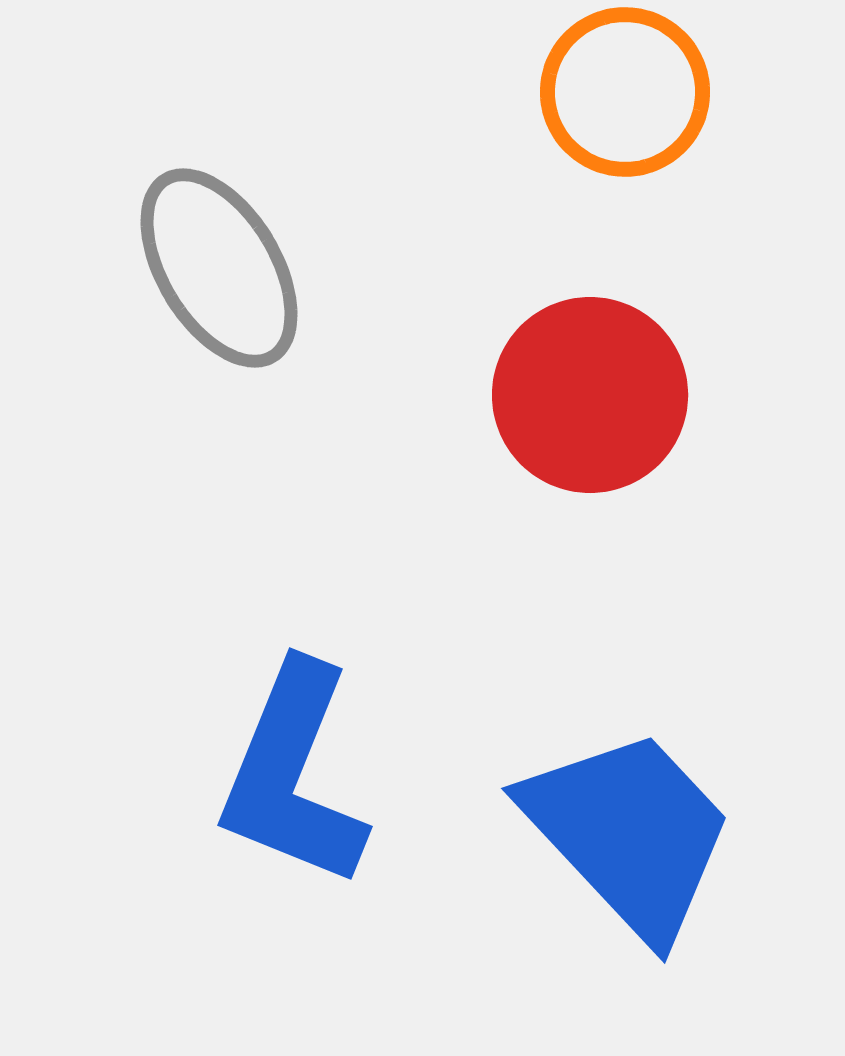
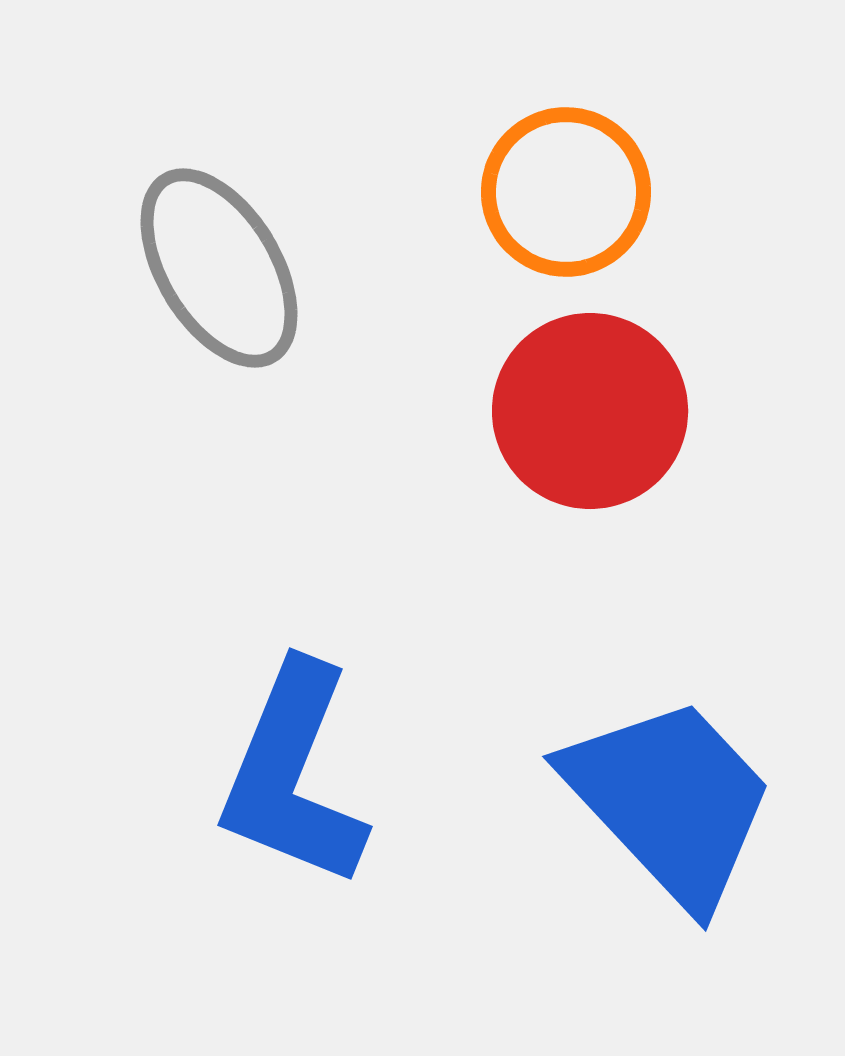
orange circle: moved 59 px left, 100 px down
red circle: moved 16 px down
blue trapezoid: moved 41 px right, 32 px up
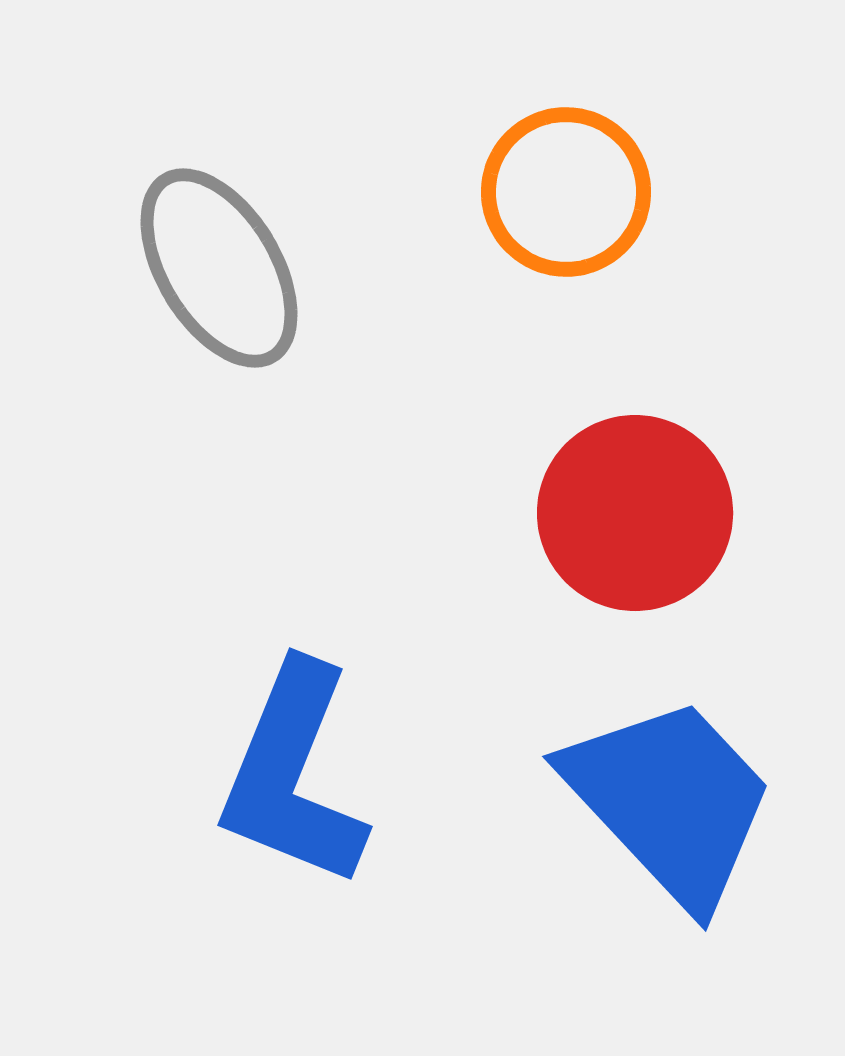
red circle: moved 45 px right, 102 px down
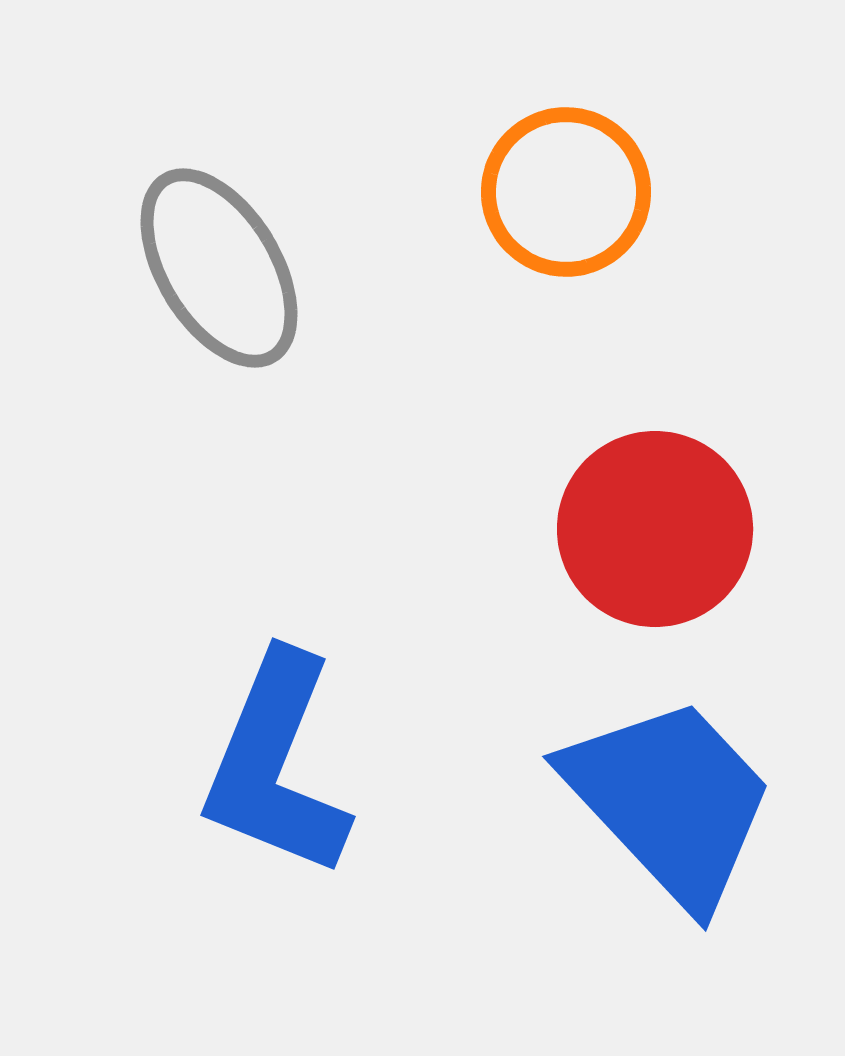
red circle: moved 20 px right, 16 px down
blue L-shape: moved 17 px left, 10 px up
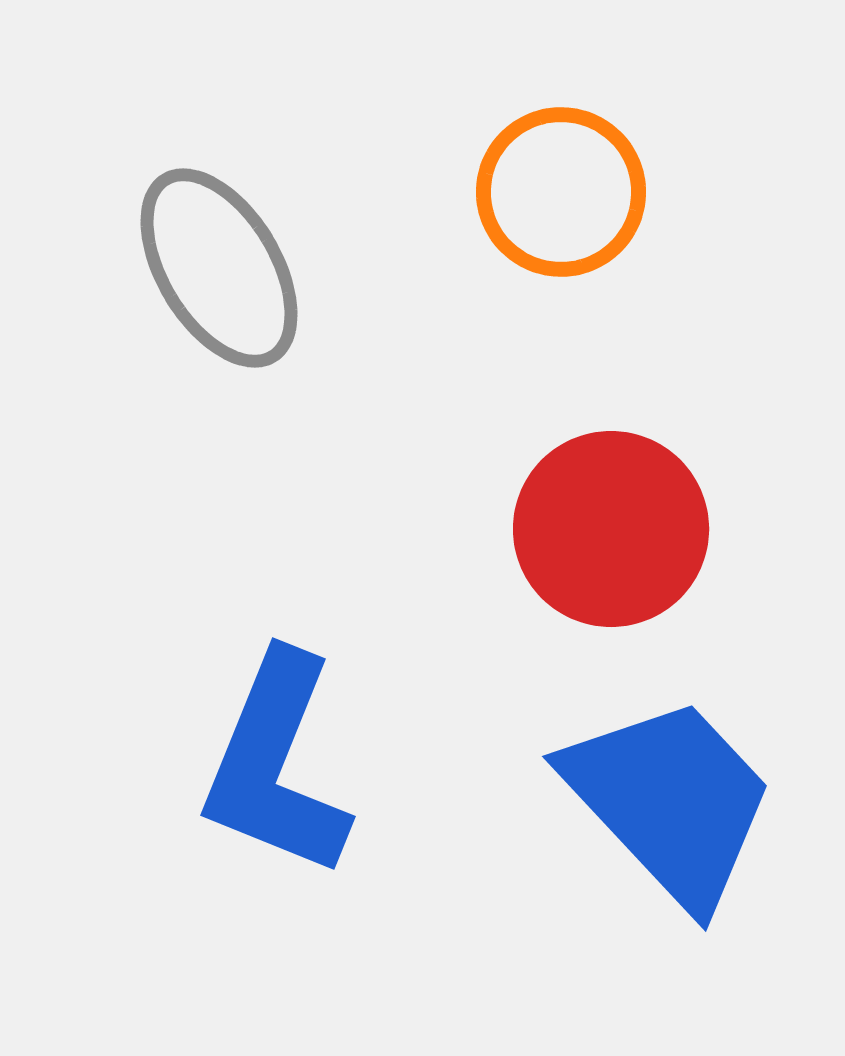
orange circle: moved 5 px left
red circle: moved 44 px left
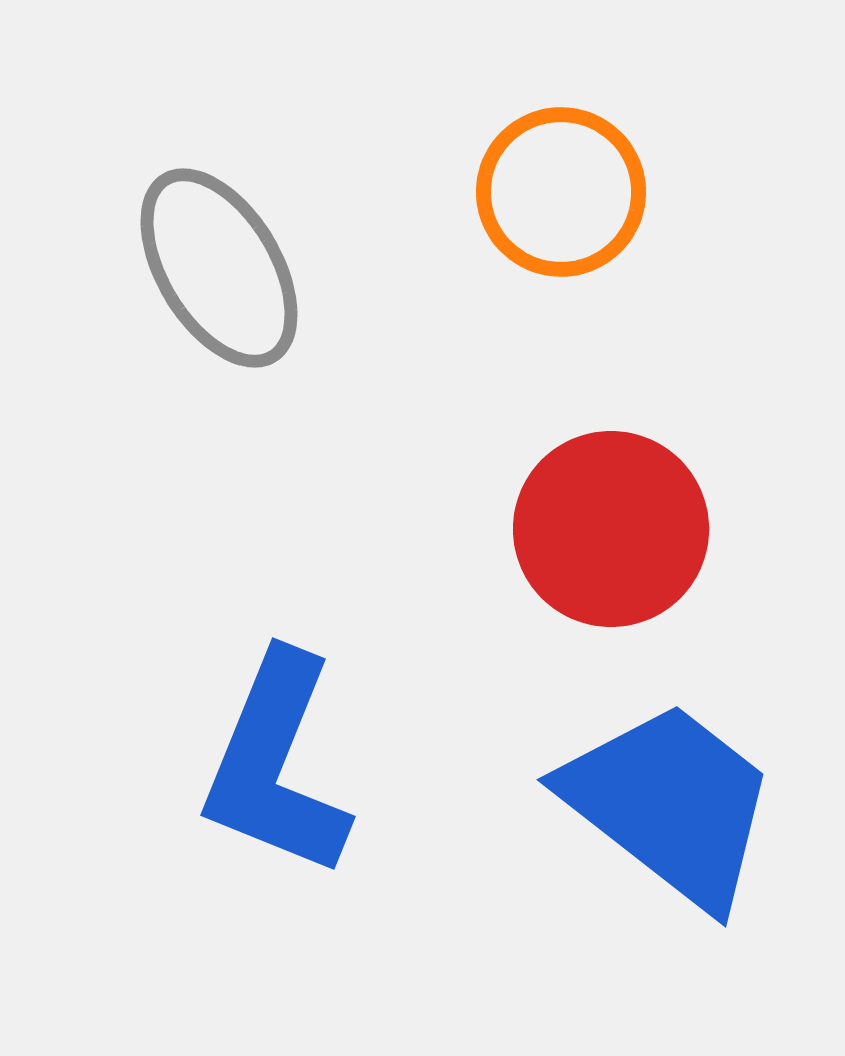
blue trapezoid: moved 3 px down; rotated 9 degrees counterclockwise
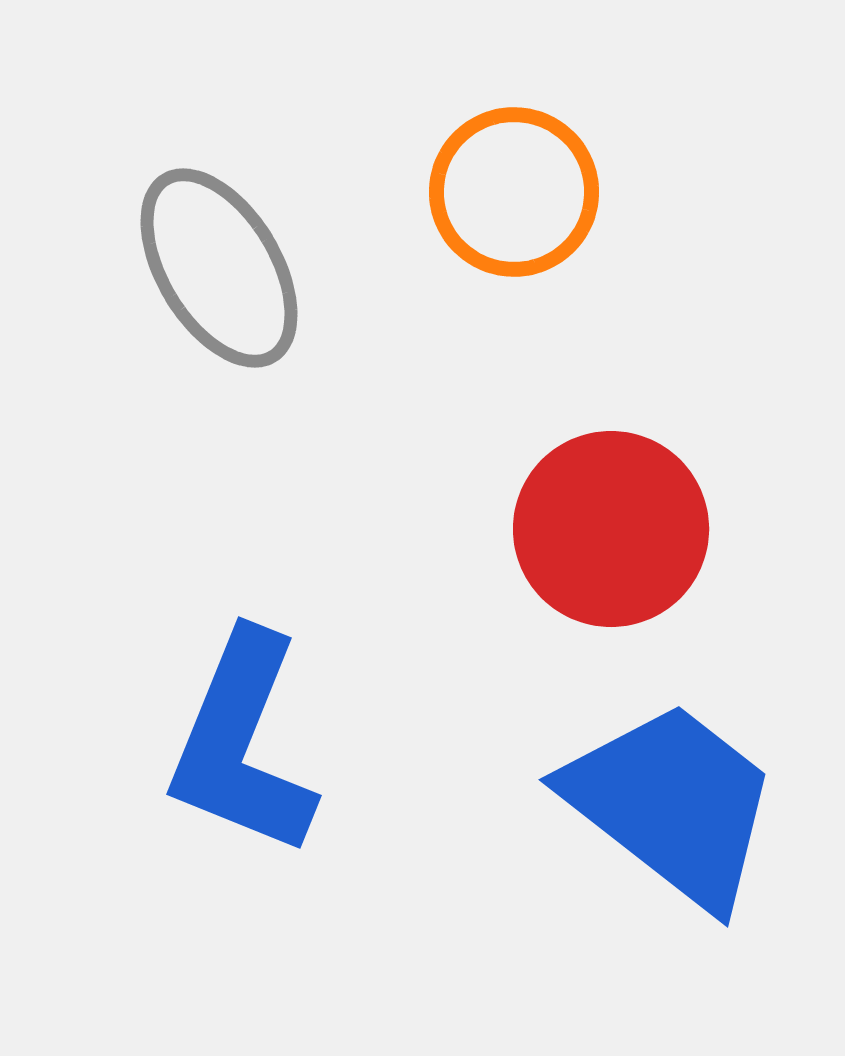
orange circle: moved 47 px left
blue L-shape: moved 34 px left, 21 px up
blue trapezoid: moved 2 px right
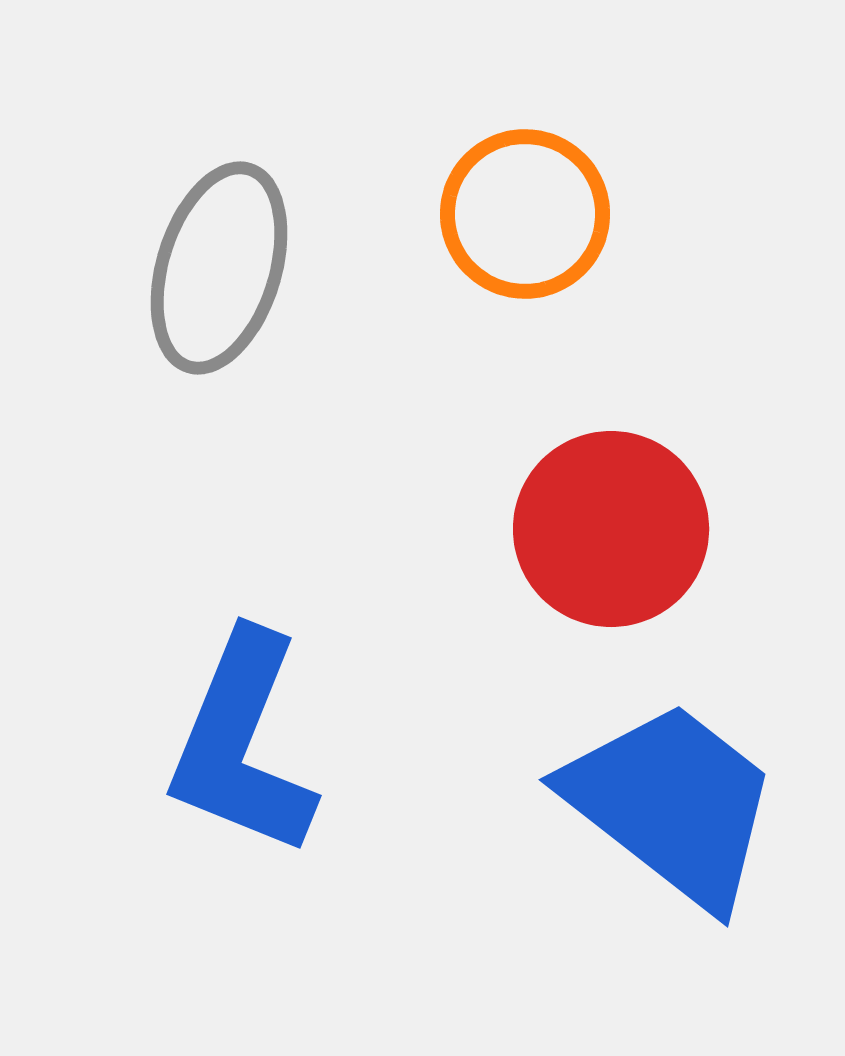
orange circle: moved 11 px right, 22 px down
gray ellipse: rotated 48 degrees clockwise
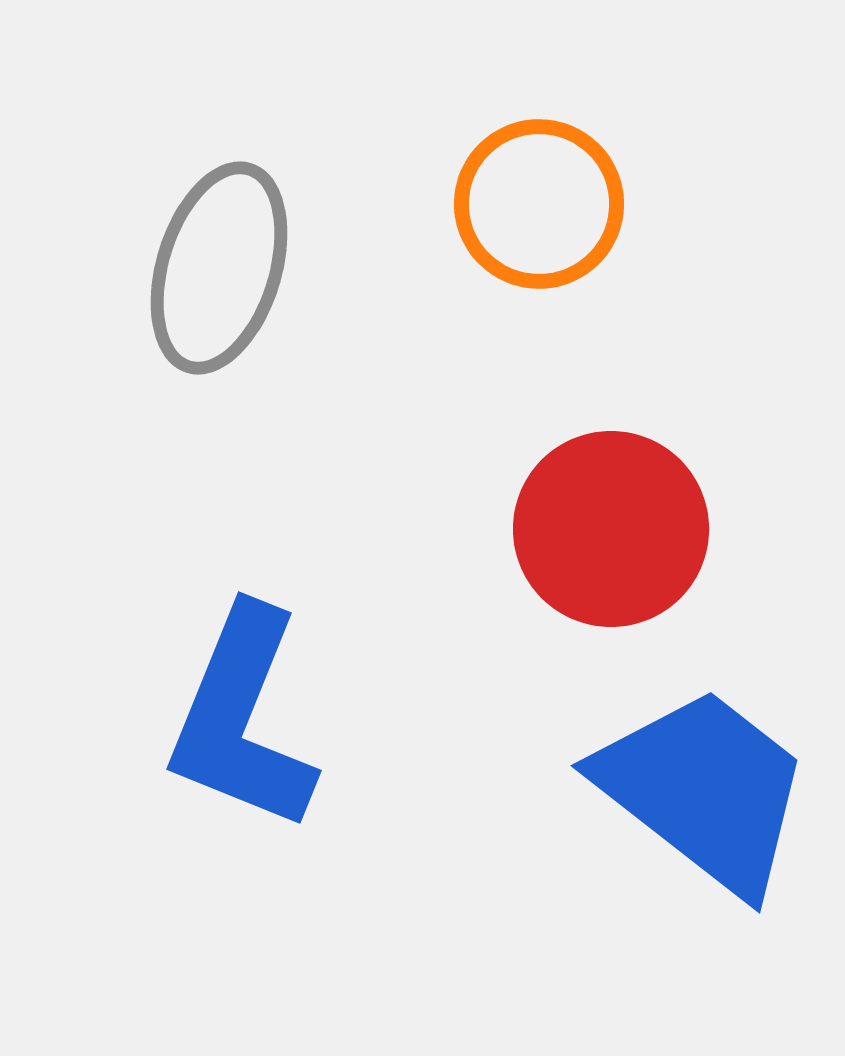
orange circle: moved 14 px right, 10 px up
blue L-shape: moved 25 px up
blue trapezoid: moved 32 px right, 14 px up
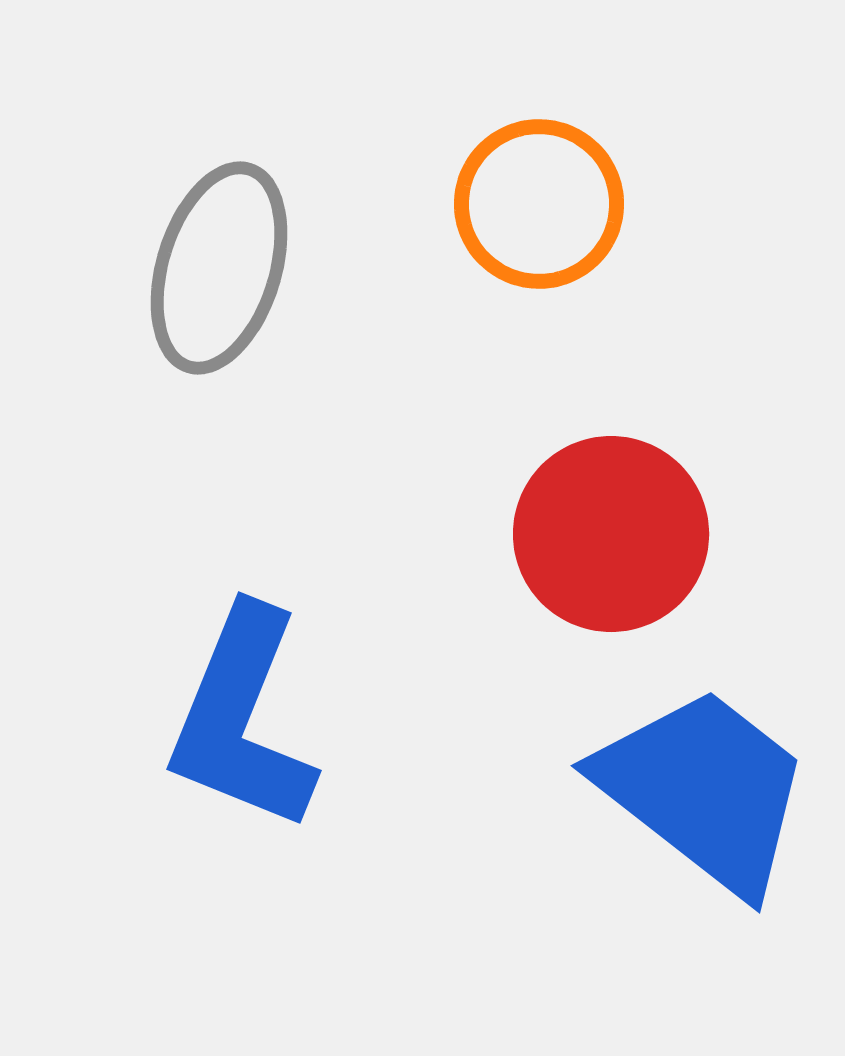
red circle: moved 5 px down
